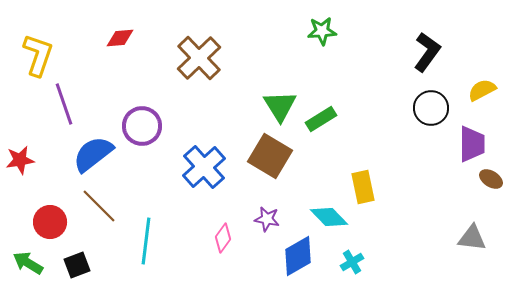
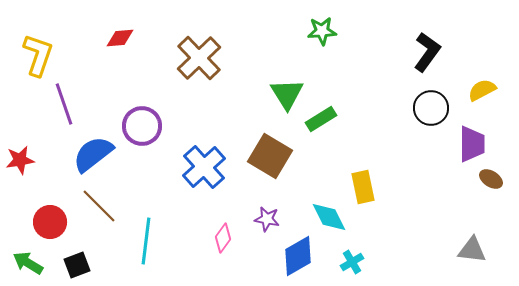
green triangle: moved 7 px right, 12 px up
cyan diamond: rotated 18 degrees clockwise
gray triangle: moved 12 px down
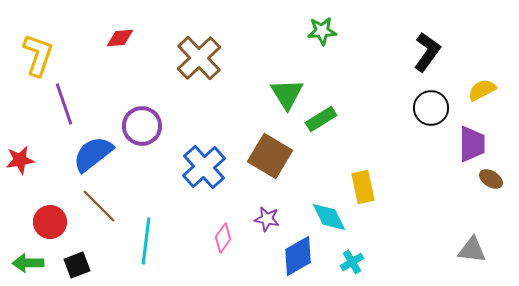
green arrow: rotated 32 degrees counterclockwise
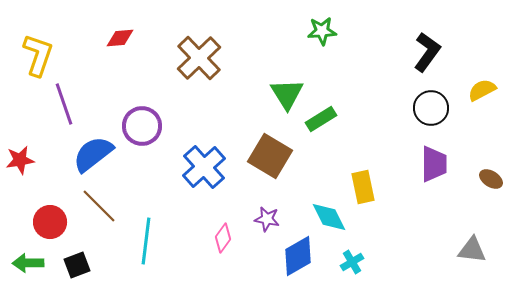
purple trapezoid: moved 38 px left, 20 px down
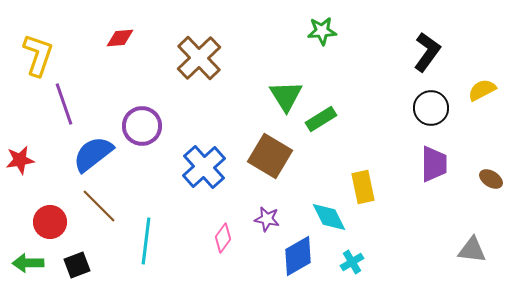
green triangle: moved 1 px left, 2 px down
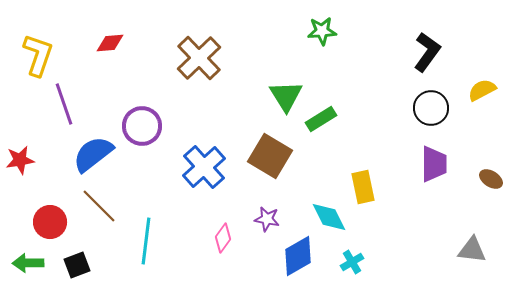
red diamond: moved 10 px left, 5 px down
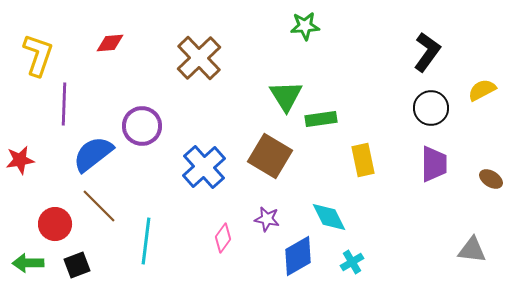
green star: moved 17 px left, 5 px up
purple line: rotated 21 degrees clockwise
green rectangle: rotated 24 degrees clockwise
yellow rectangle: moved 27 px up
red circle: moved 5 px right, 2 px down
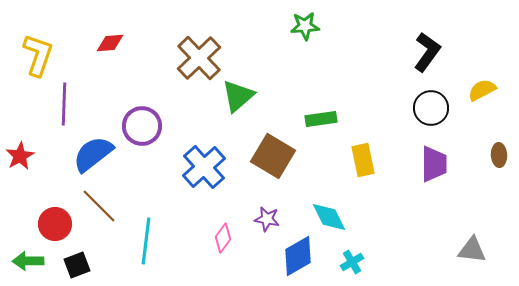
green triangle: moved 48 px left; rotated 21 degrees clockwise
brown square: moved 3 px right
red star: moved 4 px up; rotated 20 degrees counterclockwise
brown ellipse: moved 8 px right, 24 px up; rotated 55 degrees clockwise
green arrow: moved 2 px up
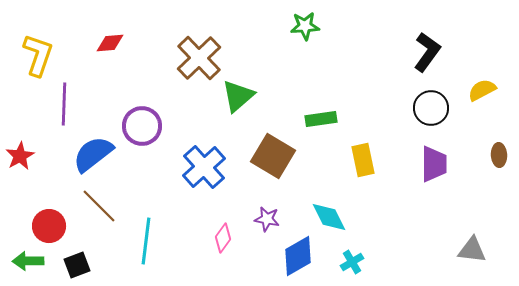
red circle: moved 6 px left, 2 px down
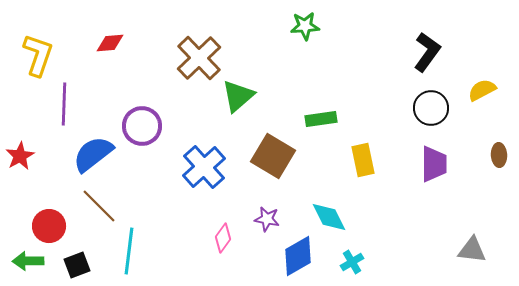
cyan line: moved 17 px left, 10 px down
